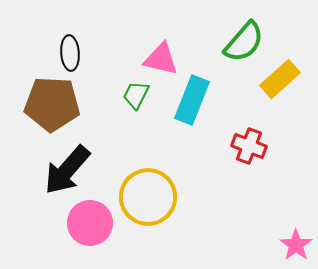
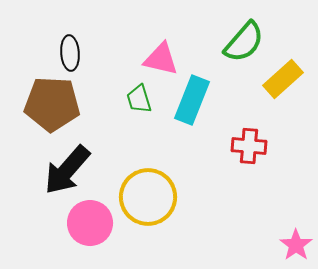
yellow rectangle: moved 3 px right
green trapezoid: moved 3 px right, 4 px down; rotated 44 degrees counterclockwise
red cross: rotated 16 degrees counterclockwise
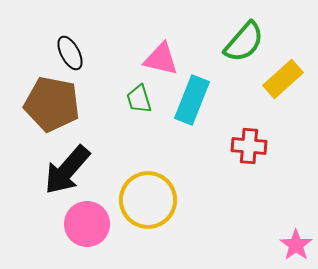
black ellipse: rotated 24 degrees counterclockwise
brown pentagon: rotated 8 degrees clockwise
yellow circle: moved 3 px down
pink circle: moved 3 px left, 1 px down
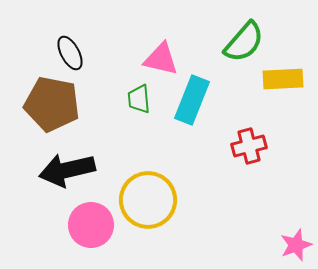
yellow rectangle: rotated 39 degrees clockwise
green trapezoid: rotated 12 degrees clockwise
red cross: rotated 20 degrees counterclockwise
black arrow: rotated 36 degrees clockwise
pink circle: moved 4 px right, 1 px down
pink star: rotated 16 degrees clockwise
